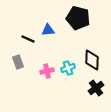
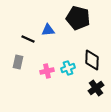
gray rectangle: rotated 32 degrees clockwise
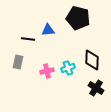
black line: rotated 16 degrees counterclockwise
black cross: rotated 21 degrees counterclockwise
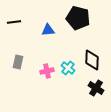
black line: moved 14 px left, 17 px up; rotated 16 degrees counterclockwise
cyan cross: rotated 32 degrees counterclockwise
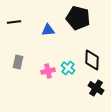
pink cross: moved 1 px right
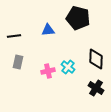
black line: moved 14 px down
black diamond: moved 4 px right, 1 px up
cyan cross: moved 1 px up
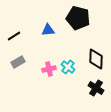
black line: rotated 24 degrees counterclockwise
gray rectangle: rotated 48 degrees clockwise
pink cross: moved 1 px right, 2 px up
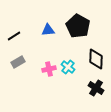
black pentagon: moved 8 px down; rotated 15 degrees clockwise
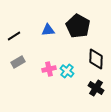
cyan cross: moved 1 px left, 4 px down
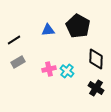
black line: moved 4 px down
